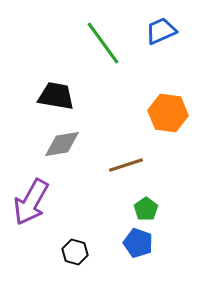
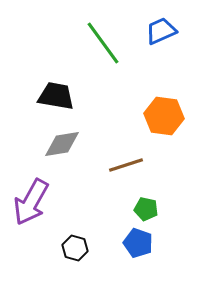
orange hexagon: moved 4 px left, 3 px down
green pentagon: rotated 25 degrees counterclockwise
black hexagon: moved 4 px up
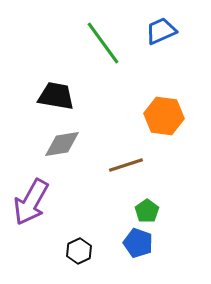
green pentagon: moved 1 px right, 2 px down; rotated 25 degrees clockwise
black hexagon: moved 4 px right, 3 px down; rotated 20 degrees clockwise
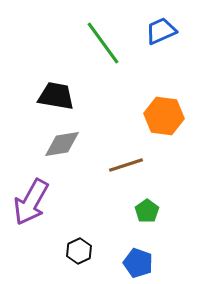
blue pentagon: moved 20 px down
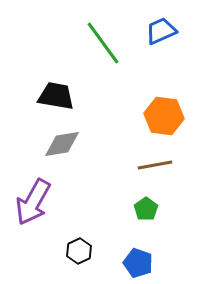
brown line: moved 29 px right; rotated 8 degrees clockwise
purple arrow: moved 2 px right
green pentagon: moved 1 px left, 2 px up
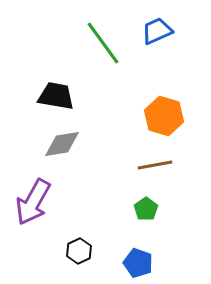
blue trapezoid: moved 4 px left
orange hexagon: rotated 9 degrees clockwise
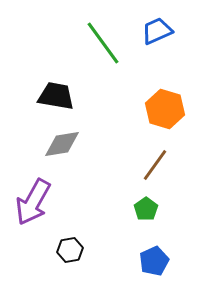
orange hexagon: moved 1 px right, 7 px up
brown line: rotated 44 degrees counterclockwise
black hexagon: moved 9 px left, 1 px up; rotated 15 degrees clockwise
blue pentagon: moved 16 px right, 2 px up; rotated 28 degrees clockwise
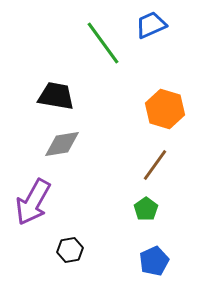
blue trapezoid: moved 6 px left, 6 px up
